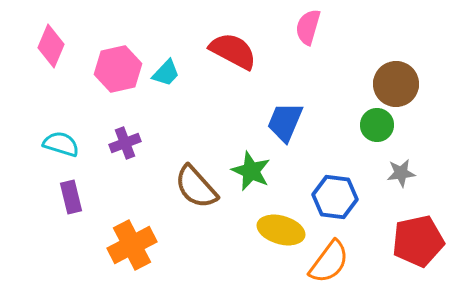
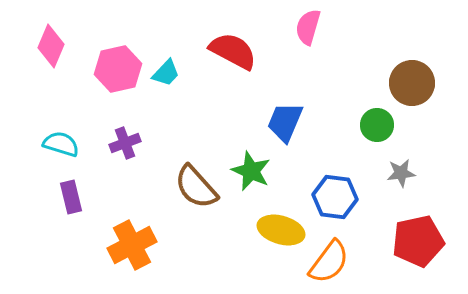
brown circle: moved 16 px right, 1 px up
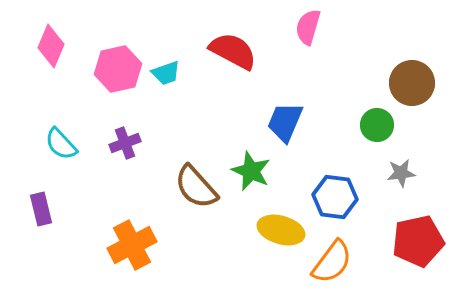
cyan trapezoid: rotated 28 degrees clockwise
cyan semicircle: rotated 150 degrees counterclockwise
purple rectangle: moved 30 px left, 12 px down
orange semicircle: moved 3 px right
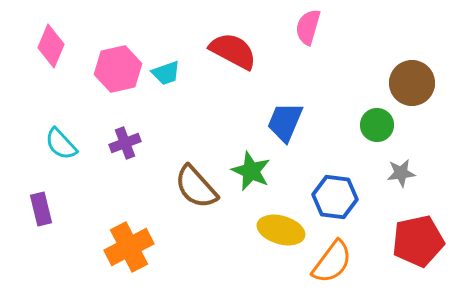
orange cross: moved 3 px left, 2 px down
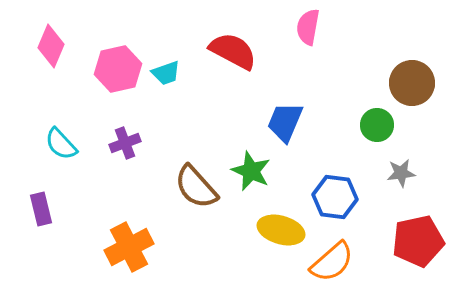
pink semicircle: rotated 6 degrees counterclockwise
orange semicircle: rotated 12 degrees clockwise
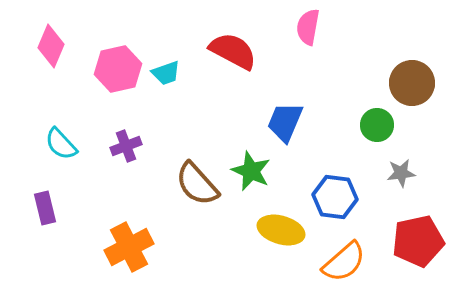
purple cross: moved 1 px right, 3 px down
brown semicircle: moved 1 px right, 3 px up
purple rectangle: moved 4 px right, 1 px up
orange semicircle: moved 12 px right
